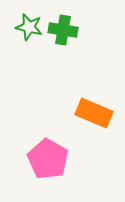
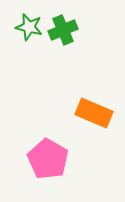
green cross: rotated 32 degrees counterclockwise
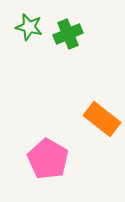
green cross: moved 5 px right, 4 px down
orange rectangle: moved 8 px right, 6 px down; rotated 15 degrees clockwise
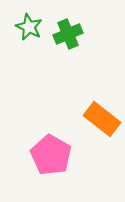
green star: rotated 12 degrees clockwise
pink pentagon: moved 3 px right, 4 px up
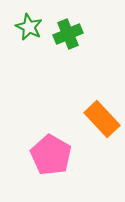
orange rectangle: rotated 9 degrees clockwise
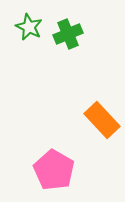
orange rectangle: moved 1 px down
pink pentagon: moved 3 px right, 15 px down
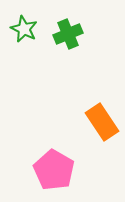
green star: moved 5 px left, 2 px down
orange rectangle: moved 2 px down; rotated 9 degrees clockwise
